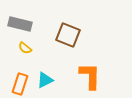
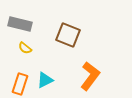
orange L-shape: rotated 36 degrees clockwise
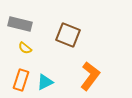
cyan triangle: moved 2 px down
orange rectangle: moved 1 px right, 4 px up
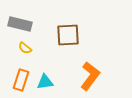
brown square: rotated 25 degrees counterclockwise
cyan triangle: rotated 18 degrees clockwise
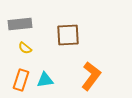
gray rectangle: rotated 20 degrees counterclockwise
orange L-shape: moved 1 px right
cyan triangle: moved 2 px up
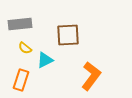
cyan triangle: moved 20 px up; rotated 18 degrees counterclockwise
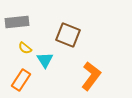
gray rectangle: moved 3 px left, 2 px up
brown square: rotated 25 degrees clockwise
cyan triangle: rotated 36 degrees counterclockwise
orange rectangle: rotated 15 degrees clockwise
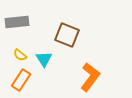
brown square: moved 1 px left
yellow semicircle: moved 5 px left, 7 px down
cyan triangle: moved 1 px left, 1 px up
orange L-shape: moved 1 px left, 1 px down
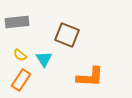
orange L-shape: rotated 56 degrees clockwise
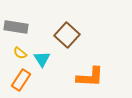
gray rectangle: moved 1 px left, 5 px down; rotated 15 degrees clockwise
brown square: rotated 20 degrees clockwise
yellow semicircle: moved 2 px up
cyan triangle: moved 2 px left
